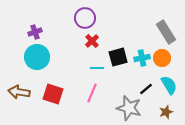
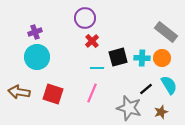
gray rectangle: rotated 20 degrees counterclockwise
cyan cross: rotated 14 degrees clockwise
brown star: moved 5 px left
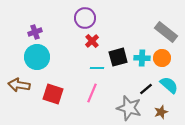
cyan semicircle: rotated 18 degrees counterclockwise
brown arrow: moved 7 px up
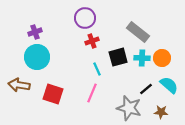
gray rectangle: moved 28 px left
red cross: rotated 24 degrees clockwise
cyan line: moved 1 px down; rotated 64 degrees clockwise
brown star: rotated 24 degrees clockwise
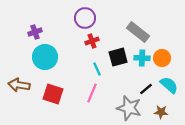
cyan circle: moved 8 px right
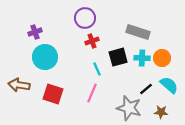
gray rectangle: rotated 20 degrees counterclockwise
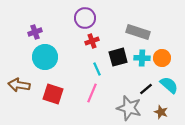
brown star: rotated 16 degrees clockwise
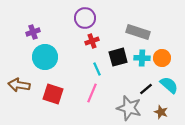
purple cross: moved 2 px left
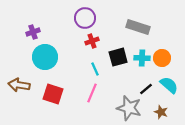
gray rectangle: moved 5 px up
cyan line: moved 2 px left
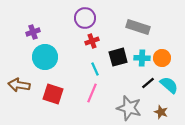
black line: moved 2 px right, 6 px up
